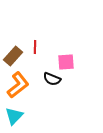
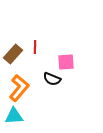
brown rectangle: moved 2 px up
orange L-shape: moved 1 px right, 3 px down; rotated 12 degrees counterclockwise
cyan triangle: rotated 42 degrees clockwise
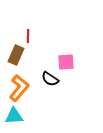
red line: moved 7 px left, 11 px up
brown rectangle: moved 3 px right, 1 px down; rotated 18 degrees counterclockwise
black semicircle: moved 2 px left; rotated 12 degrees clockwise
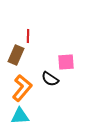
orange L-shape: moved 3 px right
cyan triangle: moved 6 px right
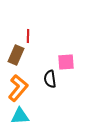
black semicircle: rotated 48 degrees clockwise
orange L-shape: moved 4 px left
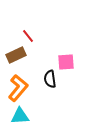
red line: rotated 40 degrees counterclockwise
brown rectangle: rotated 42 degrees clockwise
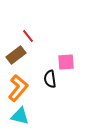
brown rectangle: rotated 12 degrees counterclockwise
cyan triangle: rotated 18 degrees clockwise
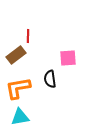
red line: rotated 40 degrees clockwise
pink square: moved 2 px right, 4 px up
orange L-shape: rotated 140 degrees counterclockwise
cyan triangle: moved 1 px down; rotated 24 degrees counterclockwise
